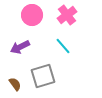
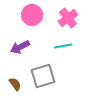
pink cross: moved 1 px right, 3 px down
cyan line: rotated 60 degrees counterclockwise
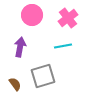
purple arrow: rotated 126 degrees clockwise
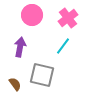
cyan line: rotated 42 degrees counterclockwise
gray square: moved 1 px left, 1 px up; rotated 30 degrees clockwise
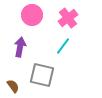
brown semicircle: moved 2 px left, 2 px down
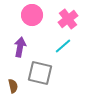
pink cross: moved 1 px down
cyan line: rotated 12 degrees clockwise
gray square: moved 2 px left, 2 px up
brown semicircle: rotated 24 degrees clockwise
